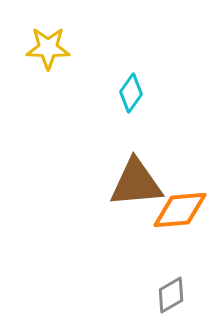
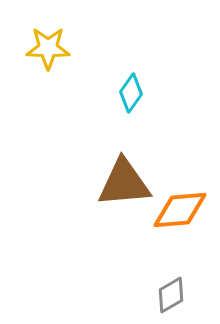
brown triangle: moved 12 px left
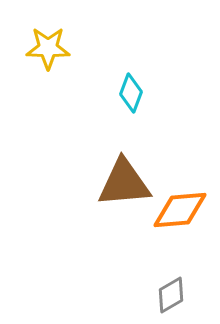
cyan diamond: rotated 15 degrees counterclockwise
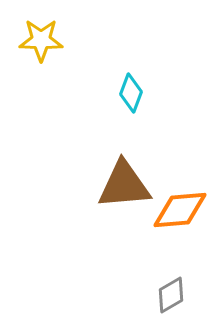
yellow star: moved 7 px left, 8 px up
brown triangle: moved 2 px down
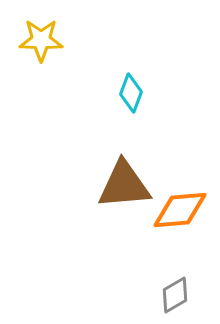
gray diamond: moved 4 px right
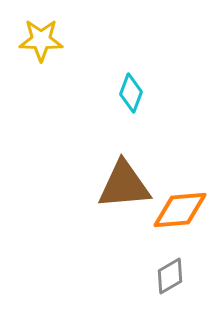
gray diamond: moved 5 px left, 19 px up
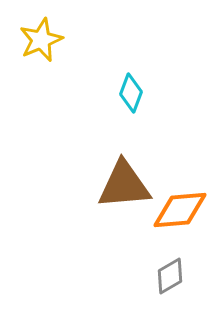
yellow star: rotated 24 degrees counterclockwise
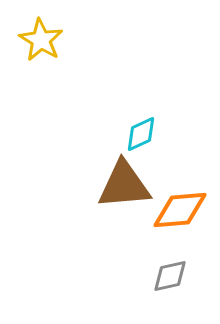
yellow star: rotated 18 degrees counterclockwise
cyan diamond: moved 10 px right, 41 px down; rotated 45 degrees clockwise
gray diamond: rotated 18 degrees clockwise
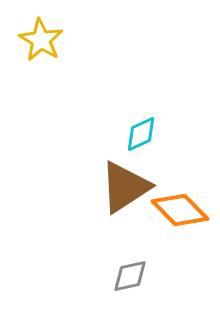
brown triangle: moved 1 px right, 2 px down; rotated 28 degrees counterclockwise
orange diamond: rotated 50 degrees clockwise
gray diamond: moved 40 px left
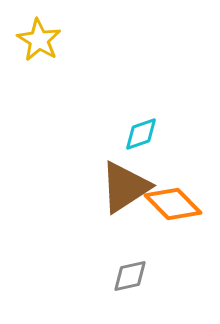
yellow star: moved 2 px left
cyan diamond: rotated 6 degrees clockwise
orange diamond: moved 7 px left, 6 px up
